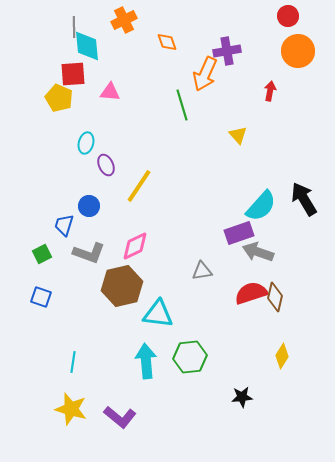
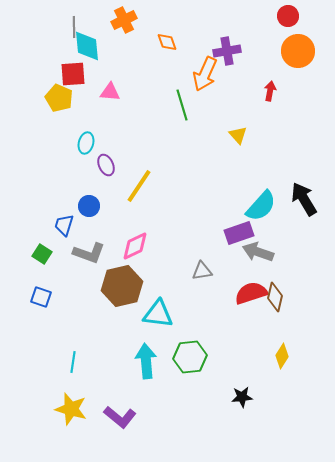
green square: rotated 30 degrees counterclockwise
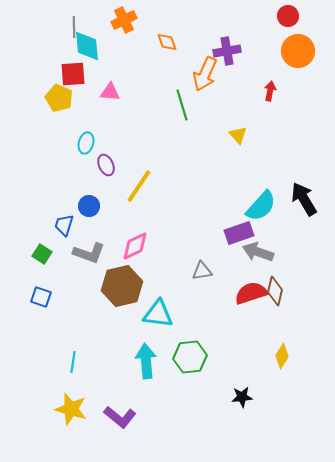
brown diamond: moved 6 px up
